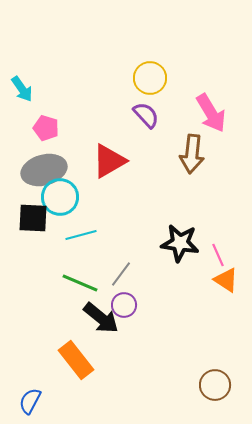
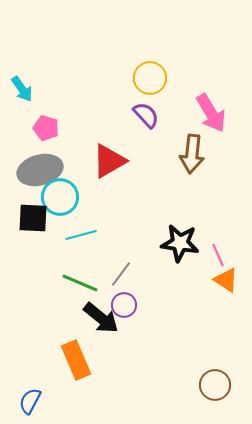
gray ellipse: moved 4 px left
orange rectangle: rotated 15 degrees clockwise
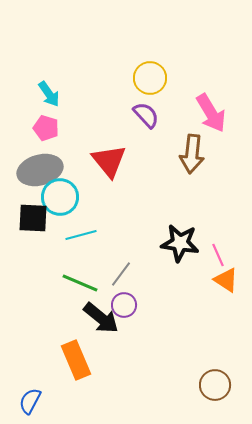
cyan arrow: moved 27 px right, 5 px down
red triangle: rotated 39 degrees counterclockwise
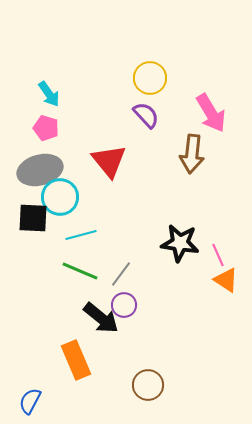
green line: moved 12 px up
brown circle: moved 67 px left
